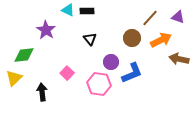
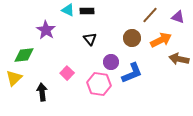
brown line: moved 3 px up
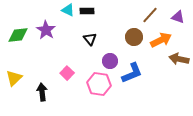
brown circle: moved 2 px right, 1 px up
green diamond: moved 6 px left, 20 px up
purple circle: moved 1 px left, 1 px up
